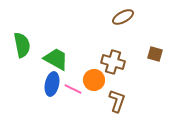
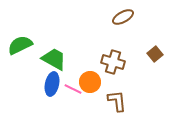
green semicircle: moved 2 px left; rotated 105 degrees counterclockwise
brown square: rotated 35 degrees clockwise
green trapezoid: moved 2 px left
orange circle: moved 4 px left, 2 px down
brown L-shape: rotated 25 degrees counterclockwise
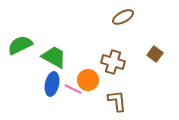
brown square: rotated 14 degrees counterclockwise
green trapezoid: moved 2 px up
orange circle: moved 2 px left, 2 px up
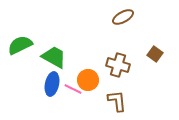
brown cross: moved 5 px right, 3 px down
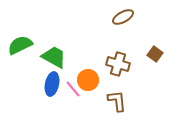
brown cross: moved 1 px up
pink line: rotated 24 degrees clockwise
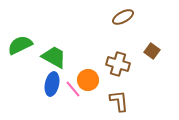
brown square: moved 3 px left, 3 px up
brown L-shape: moved 2 px right
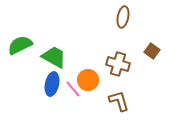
brown ellipse: rotated 50 degrees counterclockwise
brown L-shape: rotated 10 degrees counterclockwise
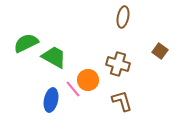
green semicircle: moved 6 px right, 2 px up
brown square: moved 8 px right
blue ellipse: moved 1 px left, 16 px down
brown L-shape: moved 3 px right
